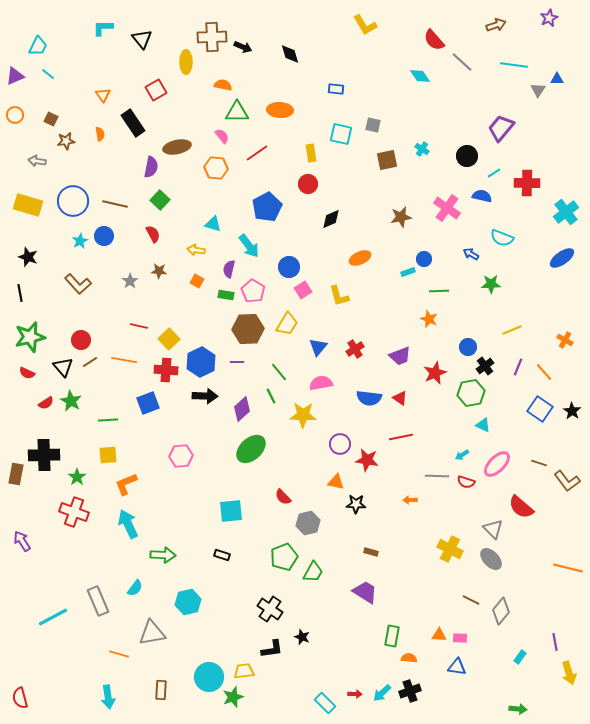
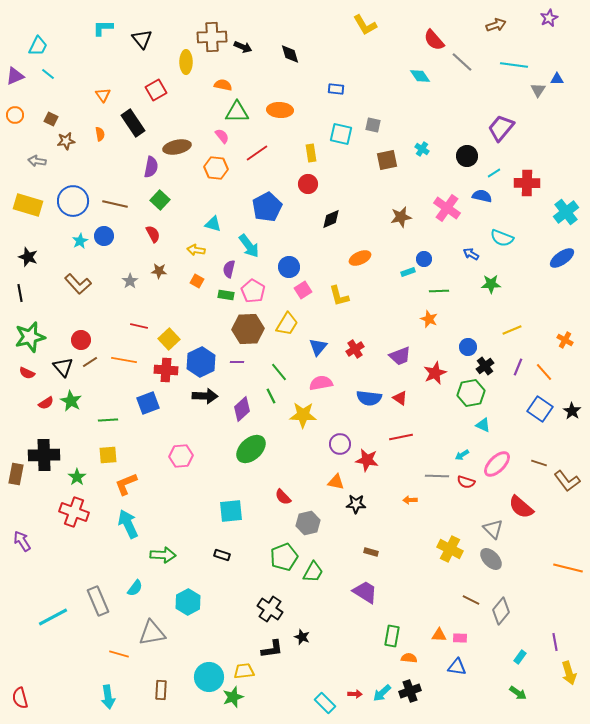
cyan hexagon at (188, 602): rotated 15 degrees counterclockwise
green arrow at (518, 709): moved 16 px up; rotated 30 degrees clockwise
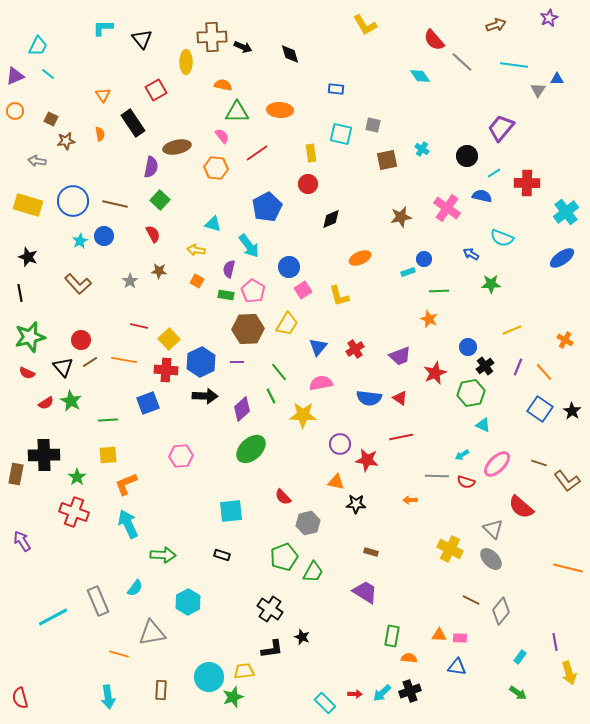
orange circle at (15, 115): moved 4 px up
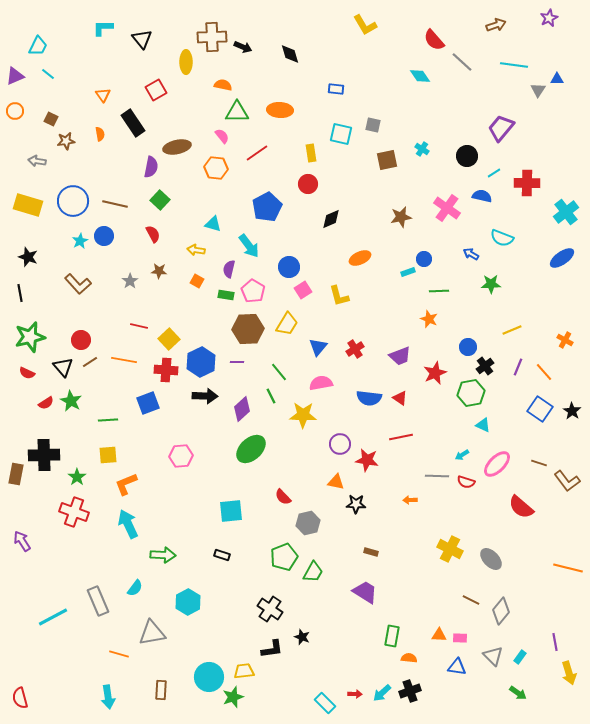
gray triangle at (493, 529): moved 127 px down
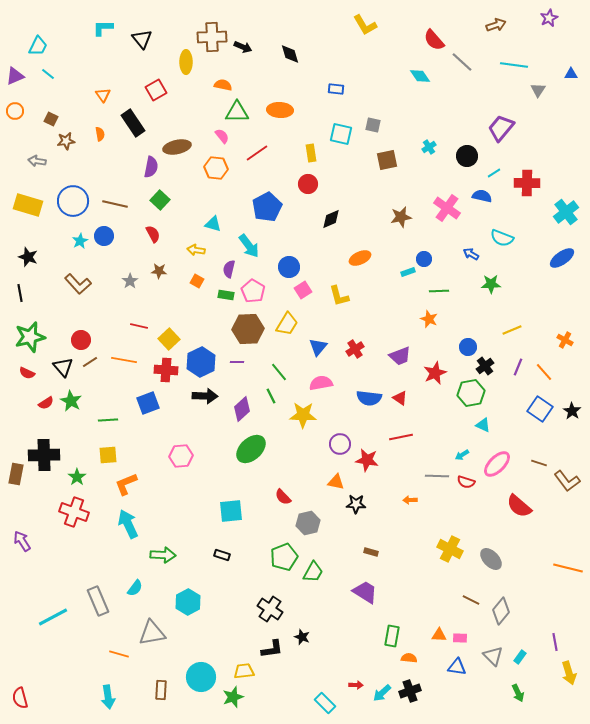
blue triangle at (557, 79): moved 14 px right, 5 px up
cyan cross at (422, 149): moved 7 px right, 2 px up; rotated 24 degrees clockwise
red semicircle at (521, 507): moved 2 px left, 1 px up
cyan circle at (209, 677): moved 8 px left
green arrow at (518, 693): rotated 30 degrees clockwise
red arrow at (355, 694): moved 1 px right, 9 px up
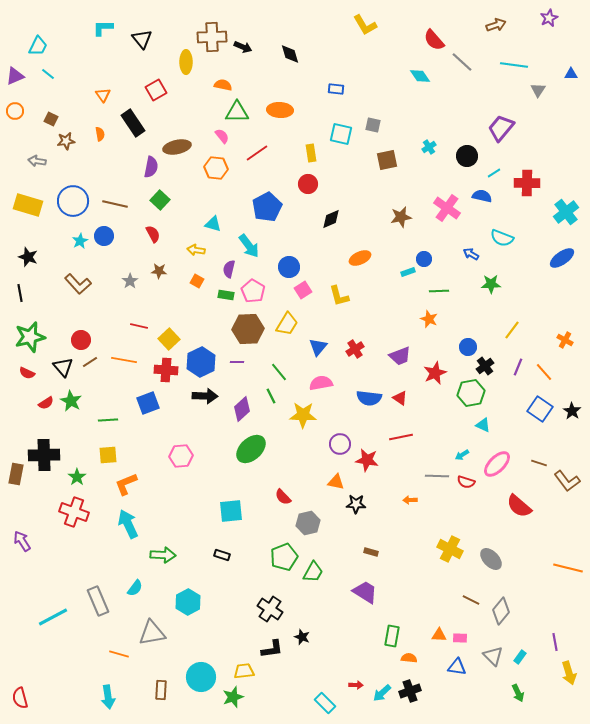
yellow line at (512, 330): rotated 30 degrees counterclockwise
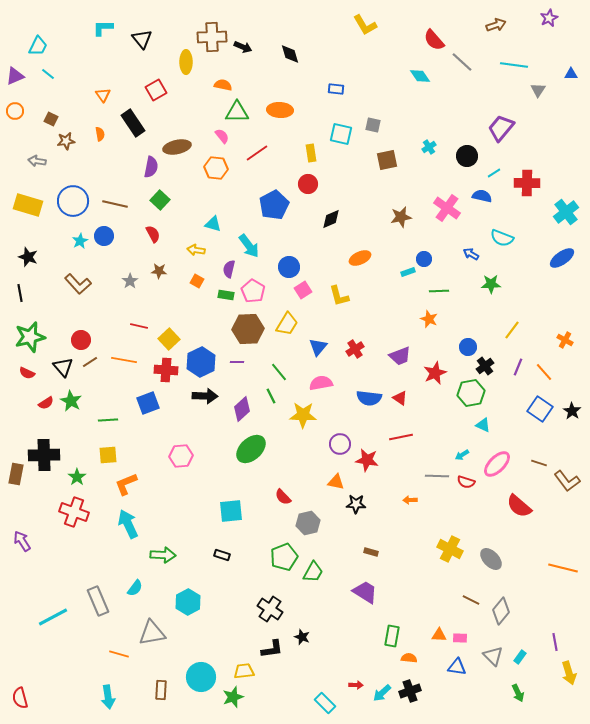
blue pentagon at (267, 207): moved 7 px right, 2 px up
orange line at (568, 568): moved 5 px left
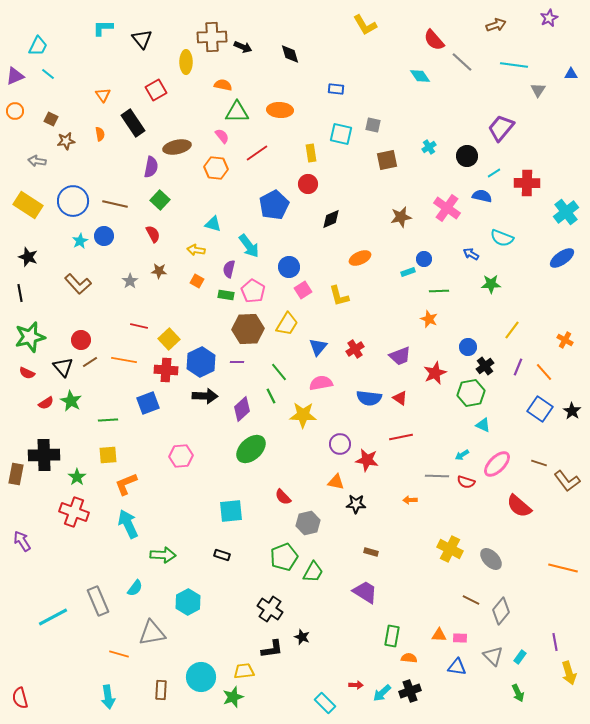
yellow rectangle at (28, 205): rotated 16 degrees clockwise
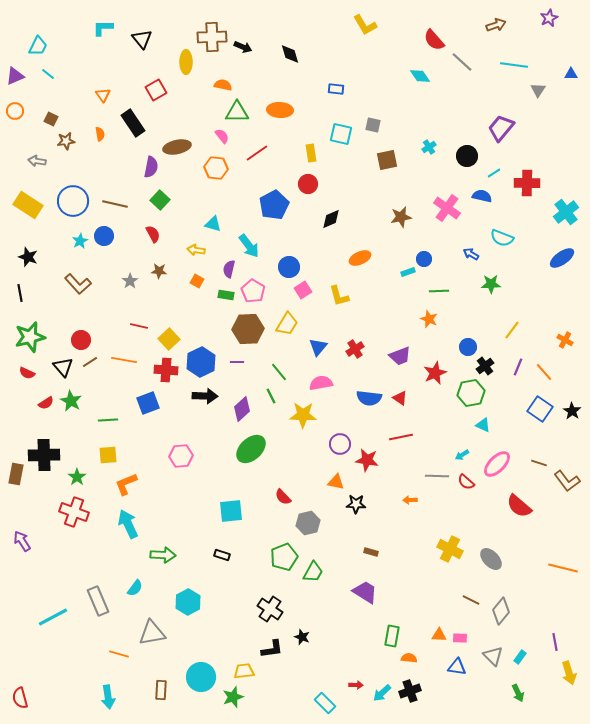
red semicircle at (466, 482): rotated 24 degrees clockwise
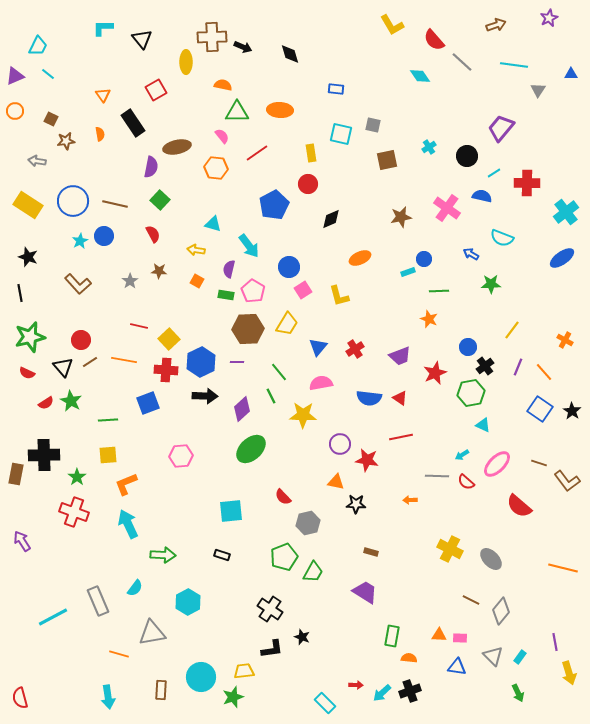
yellow L-shape at (365, 25): moved 27 px right
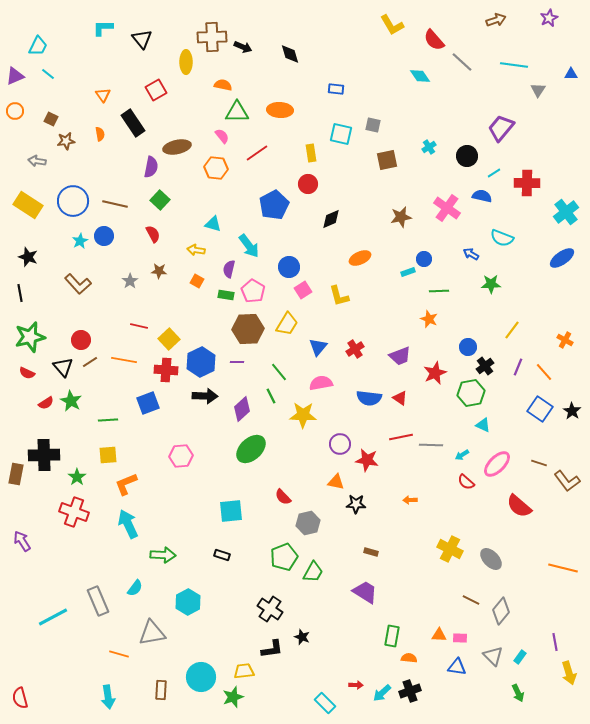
brown arrow at (496, 25): moved 5 px up
gray line at (437, 476): moved 6 px left, 31 px up
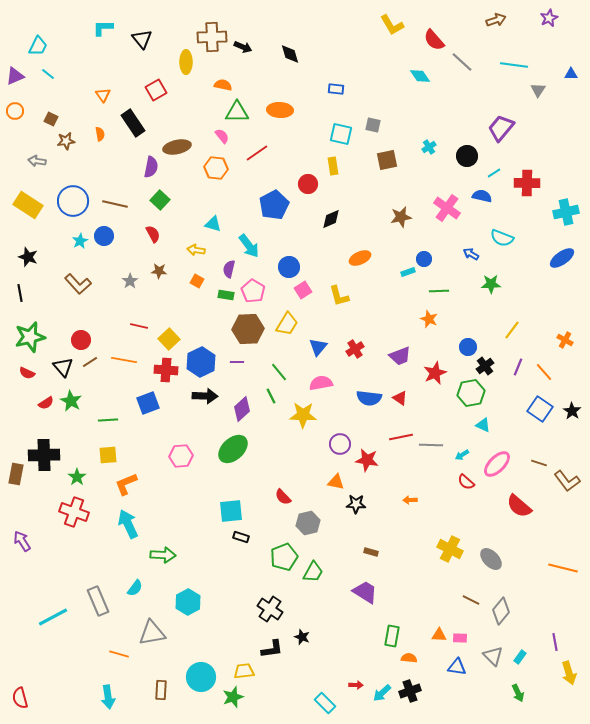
yellow rectangle at (311, 153): moved 22 px right, 13 px down
cyan cross at (566, 212): rotated 25 degrees clockwise
green ellipse at (251, 449): moved 18 px left
black rectangle at (222, 555): moved 19 px right, 18 px up
